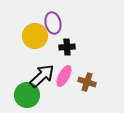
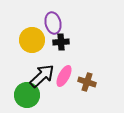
yellow circle: moved 3 px left, 4 px down
black cross: moved 6 px left, 5 px up
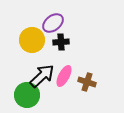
purple ellipse: rotated 65 degrees clockwise
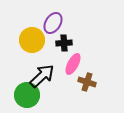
purple ellipse: rotated 20 degrees counterclockwise
black cross: moved 3 px right, 1 px down
pink ellipse: moved 9 px right, 12 px up
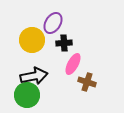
black arrow: moved 8 px left; rotated 32 degrees clockwise
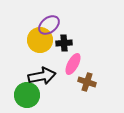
purple ellipse: moved 4 px left, 2 px down; rotated 20 degrees clockwise
yellow circle: moved 8 px right
black arrow: moved 8 px right
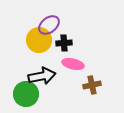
yellow circle: moved 1 px left
pink ellipse: rotated 75 degrees clockwise
brown cross: moved 5 px right, 3 px down; rotated 30 degrees counterclockwise
green circle: moved 1 px left, 1 px up
